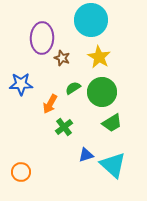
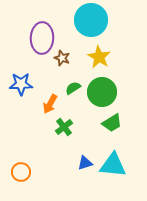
blue triangle: moved 1 px left, 8 px down
cyan triangle: rotated 36 degrees counterclockwise
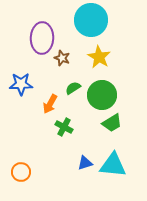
green circle: moved 3 px down
green cross: rotated 24 degrees counterclockwise
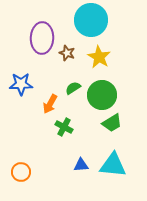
brown star: moved 5 px right, 5 px up
blue triangle: moved 4 px left, 2 px down; rotated 14 degrees clockwise
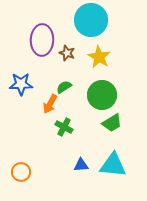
purple ellipse: moved 2 px down
green semicircle: moved 9 px left, 1 px up
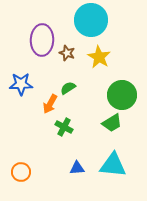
green semicircle: moved 4 px right, 1 px down
green circle: moved 20 px right
blue triangle: moved 4 px left, 3 px down
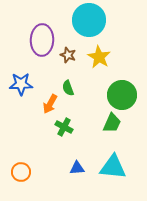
cyan circle: moved 2 px left
brown star: moved 1 px right, 2 px down
green semicircle: rotated 77 degrees counterclockwise
green trapezoid: rotated 35 degrees counterclockwise
cyan triangle: moved 2 px down
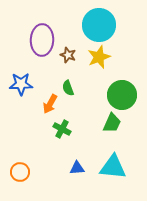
cyan circle: moved 10 px right, 5 px down
yellow star: rotated 20 degrees clockwise
green cross: moved 2 px left, 2 px down
orange circle: moved 1 px left
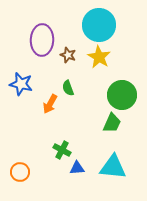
yellow star: rotated 20 degrees counterclockwise
blue star: rotated 15 degrees clockwise
green cross: moved 21 px down
